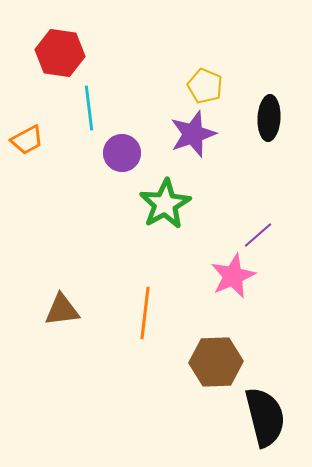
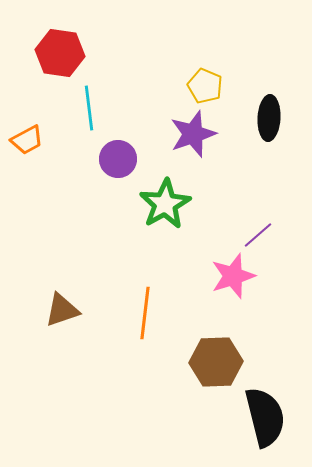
purple circle: moved 4 px left, 6 px down
pink star: rotated 6 degrees clockwise
brown triangle: rotated 12 degrees counterclockwise
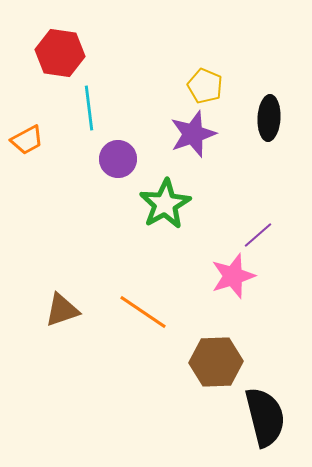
orange line: moved 2 px left, 1 px up; rotated 63 degrees counterclockwise
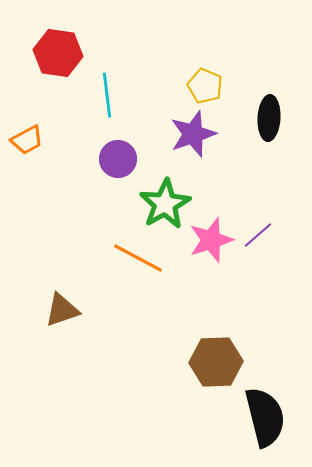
red hexagon: moved 2 px left
cyan line: moved 18 px right, 13 px up
pink star: moved 22 px left, 36 px up
orange line: moved 5 px left, 54 px up; rotated 6 degrees counterclockwise
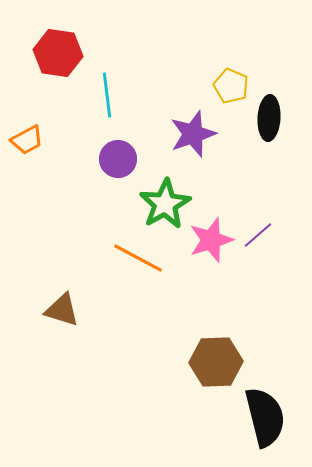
yellow pentagon: moved 26 px right
brown triangle: rotated 36 degrees clockwise
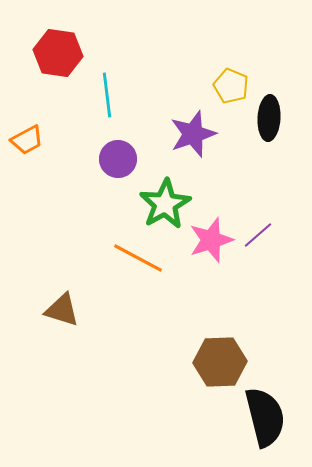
brown hexagon: moved 4 px right
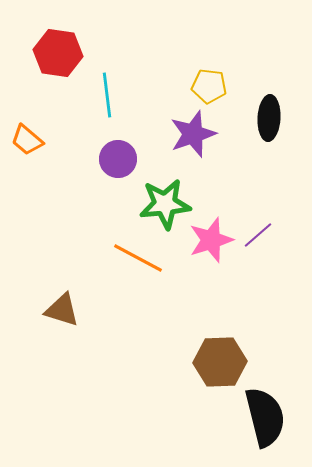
yellow pentagon: moved 22 px left; rotated 16 degrees counterclockwise
orange trapezoid: rotated 68 degrees clockwise
green star: rotated 24 degrees clockwise
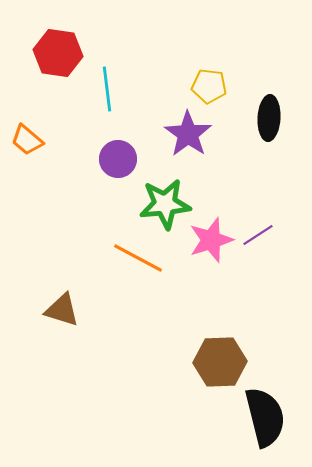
cyan line: moved 6 px up
purple star: moved 5 px left; rotated 18 degrees counterclockwise
purple line: rotated 8 degrees clockwise
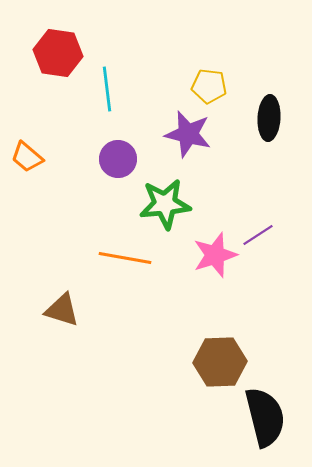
purple star: rotated 21 degrees counterclockwise
orange trapezoid: moved 17 px down
pink star: moved 4 px right, 15 px down
orange line: moved 13 px left; rotated 18 degrees counterclockwise
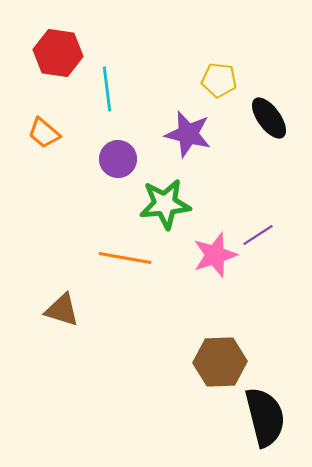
yellow pentagon: moved 10 px right, 6 px up
black ellipse: rotated 39 degrees counterclockwise
orange trapezoid: moved 17 px right, 24 px up
